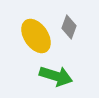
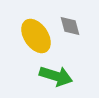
gray diamond: moved 1 px right, 1 px up; rotated 35 degrees counterclockwise
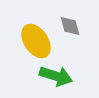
yellow ellipse: moved 5 px down
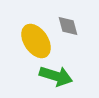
gray diamond: moved 2 px left
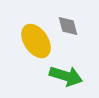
green arrow: moved 10 px right
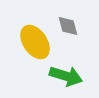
yellow ellipse: moved 1 px left, 1 px down
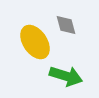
gray diamond: moved 2 px left, 1 px up
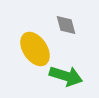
yellow ellipse: moved 7 px down
